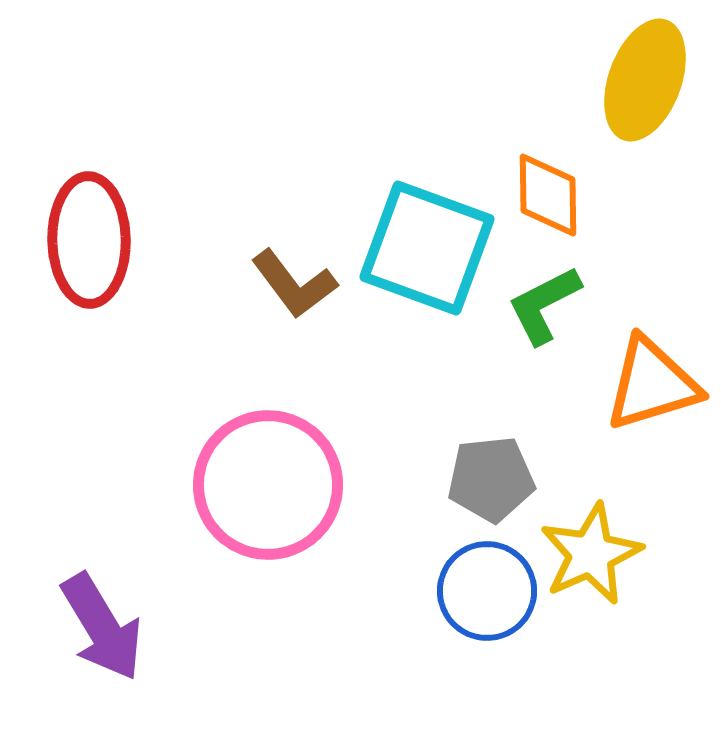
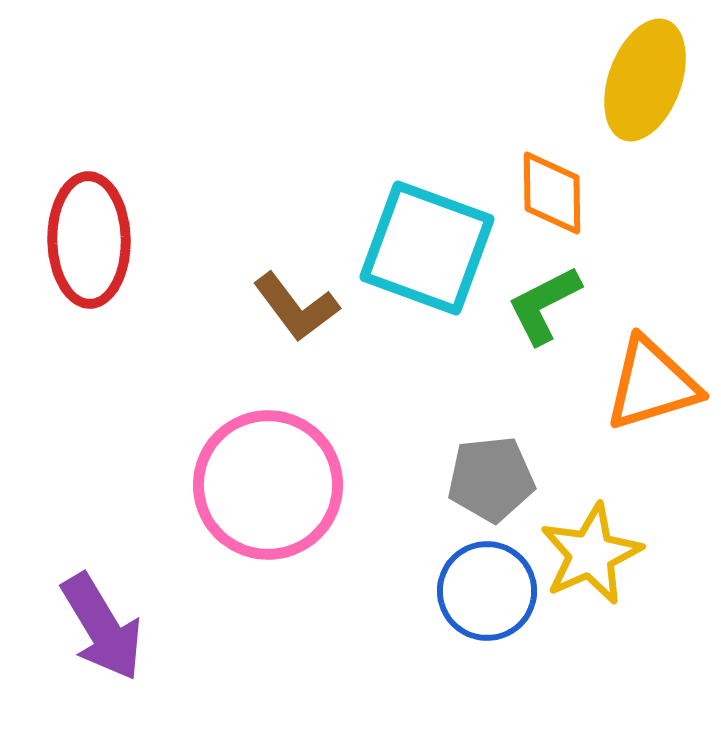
orange diamond: moved 4 px right, 2 px up
brown L-shape: moved 2 px right, 23 px down
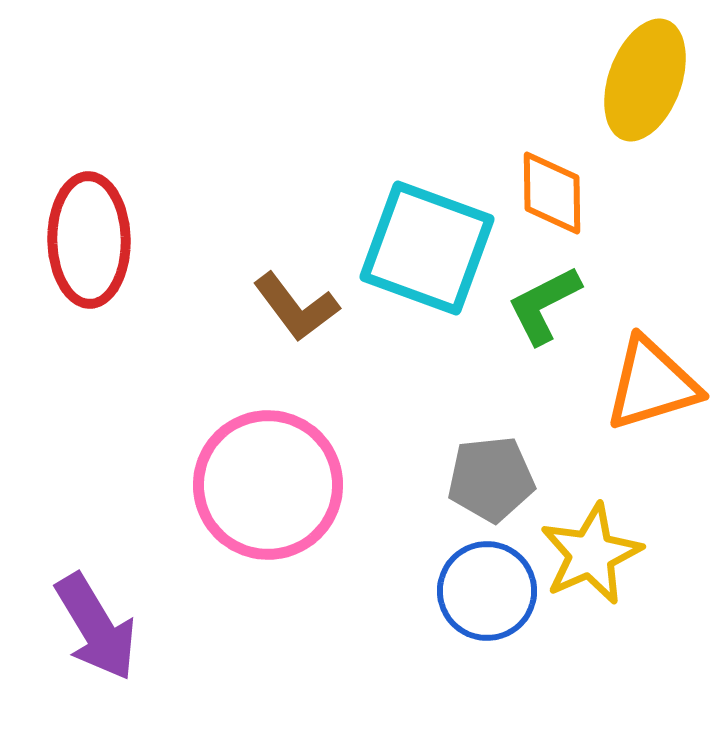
purple arrow: moved 6 px left
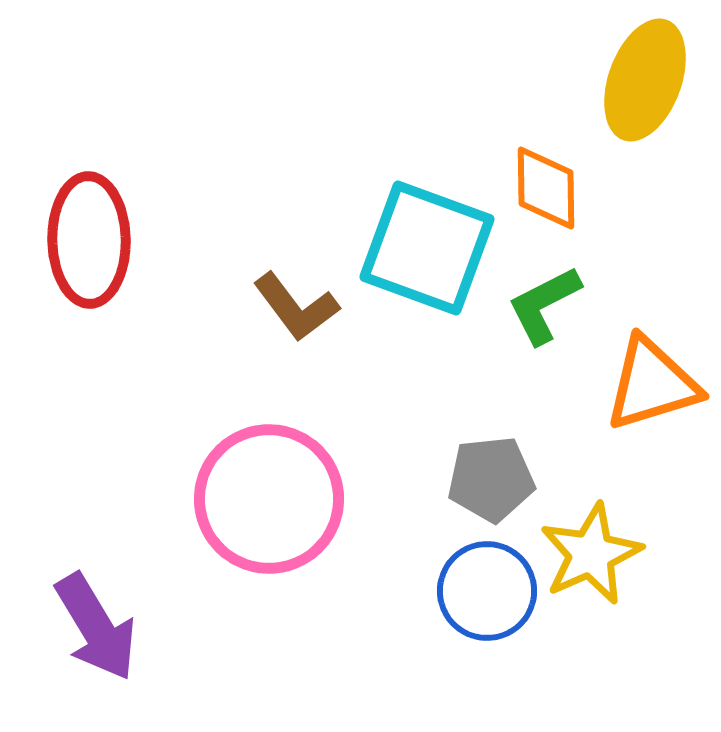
orange diamond: moved 6 px left, 5 px up
pink circle: moved 1 px right, 14 px down
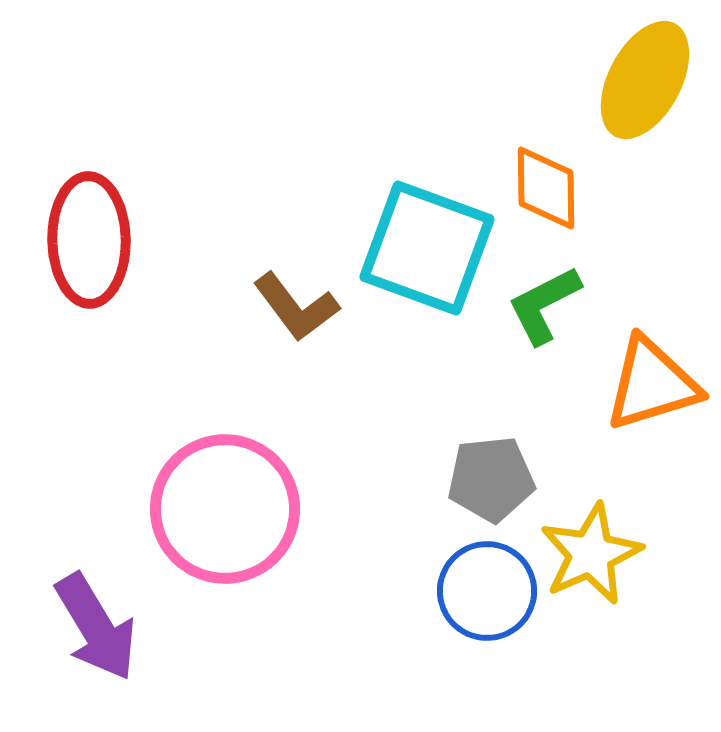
yellow ellipse: rotated 8 degrees clockwise
pink circle: moved 44 px left, 10 px down
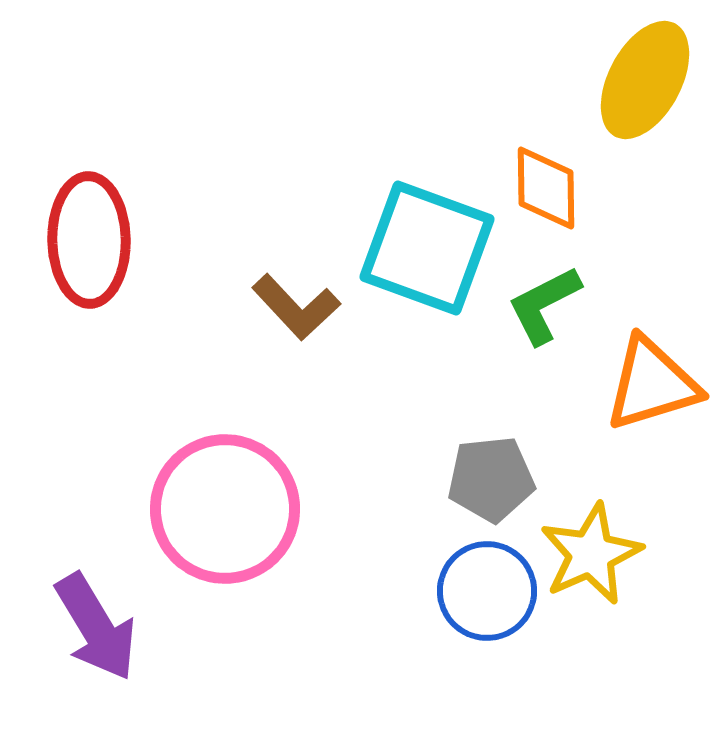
brown L-shape: rotated 6 degrees counterclockwise
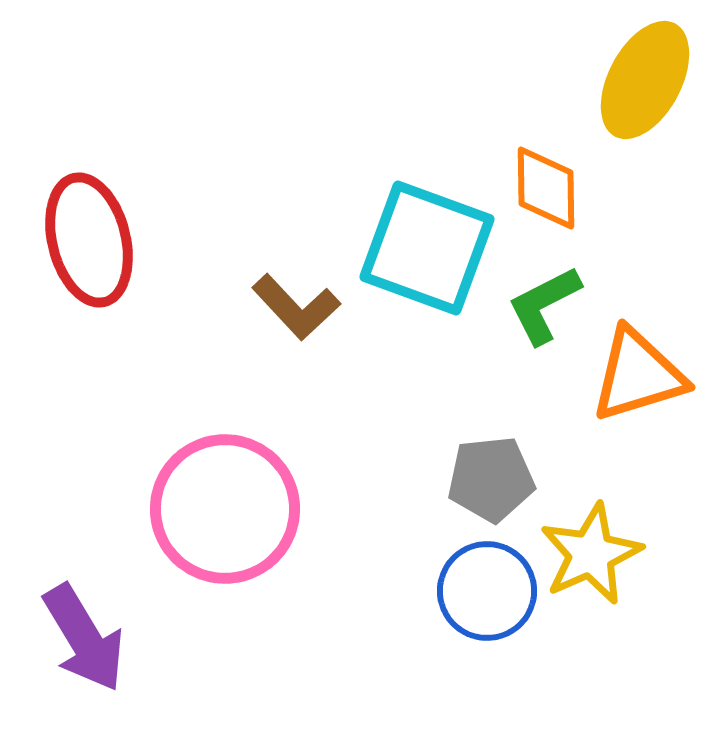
red ellipse: rotated 13 degrees counterclockwise
orange triangle: moved 14 px left, 9 px up
purple arrow: moved 12 px left, 11 px down
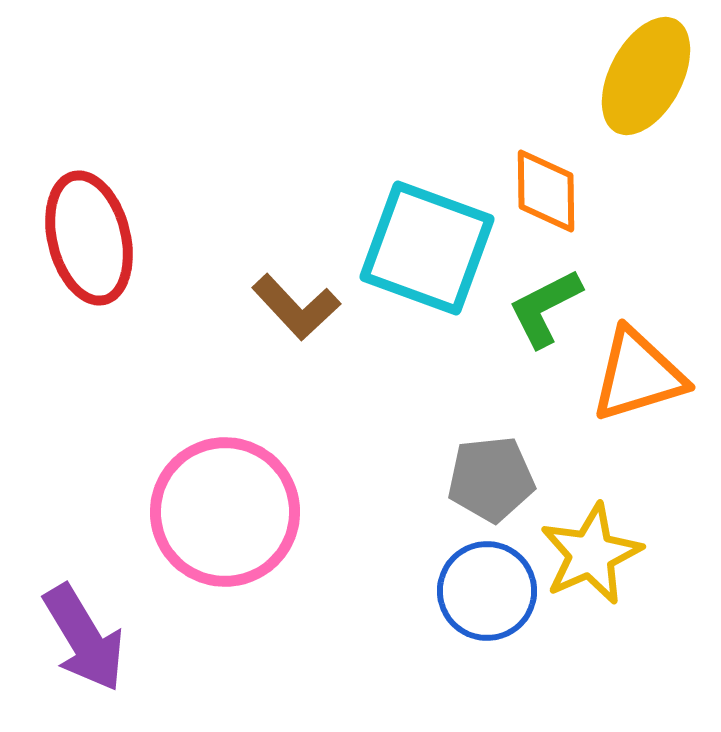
yellow ellipse: moved 1 px right, 4 px up
orange diamond: moved 3 px down
red ellipse: moved 2 px up
green L-shape: moved 1 px right, 3 px down
pink circle: moved 3 px down
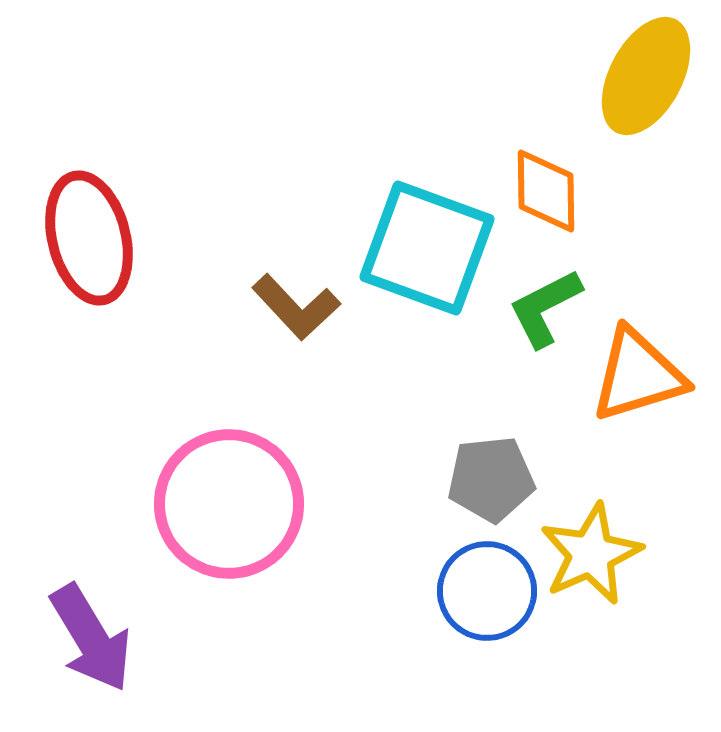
pink circle: moved 4 px right, 8 px up
purple arrow: moved 7 px right
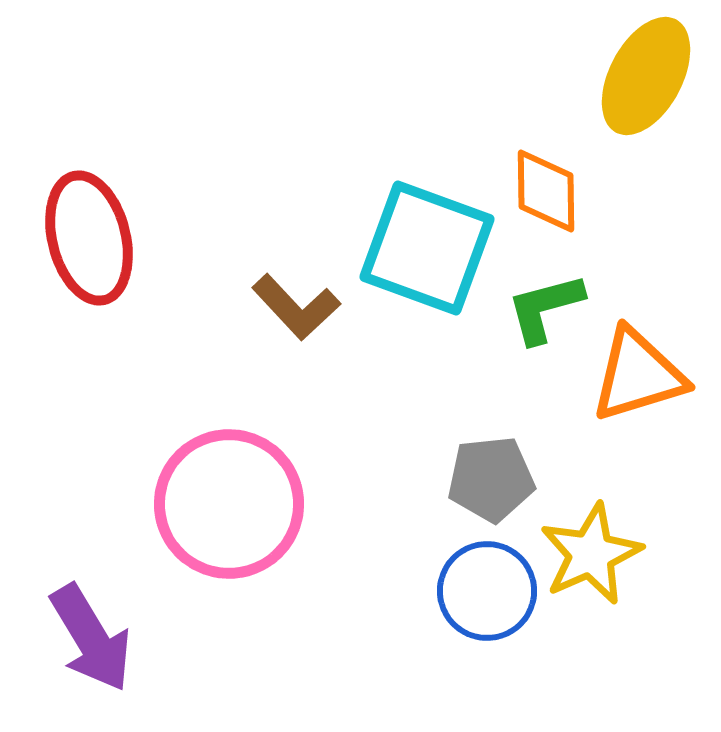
green L-shape: rotated 12 degrees clockwise
